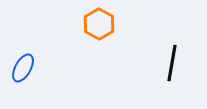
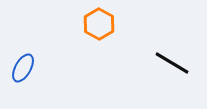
black line: rotated 69 degrees counterclockwise
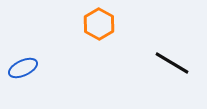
blue ellipse: rotated 36 degrees clockwise
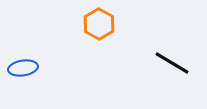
blue ellipse: rotated 16 degrees clockwise
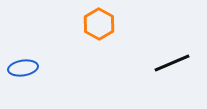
black line: rotated 54 degrees counterclockwise
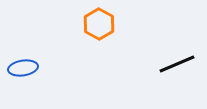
black line: moved 5 px right, 1 px down
